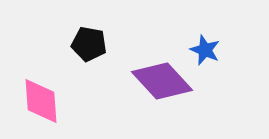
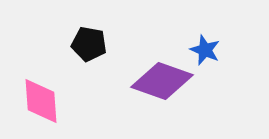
purple diamond: rotated 28 degrees counterclockwise
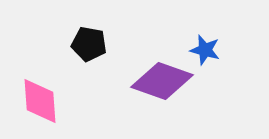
blue star: rotated 8 degrees counterclockwise
pink diamond: moved 1 px left
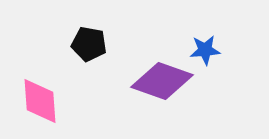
blue star: rotated 20 degrees counterclockwise
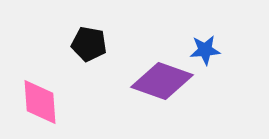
pink diamond: moved 1 px down
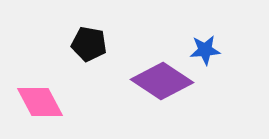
purple diamond: rotated 14 degrees clockwise
pink diamond: rotated 24 degrees counterclockwise
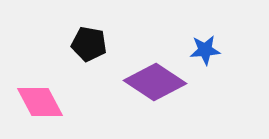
purple diamond: moved 7 px left, 1 px down
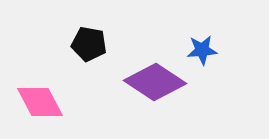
blue star: moved 3 px left
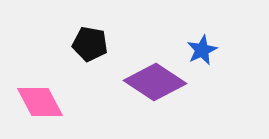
black pentagon: moved 1 px right
blue star: rotated 20 degrees counterclockwise
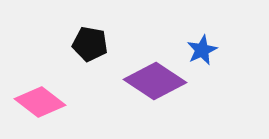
purple diamond: moved 1 px up
pink diamond: rotated 24 degrees counterclockwise
